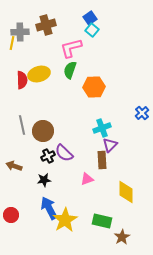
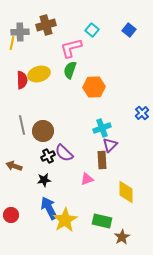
blue square: moved 39 px right, 12 px down; rotated 16 degrees counterclockwise
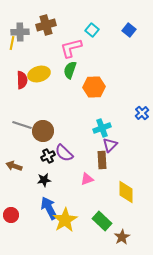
gray line: rotated 60 degrees counterclockwise
green rectangle: rotated 30 degrees clockwise
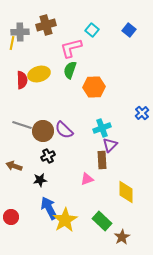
purple semicircle: moved 23 px up
black star: moved 4 px left
red circle: moved 2 px down
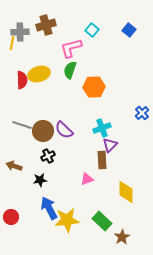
yellow star: moved 2 px right; rotated 25 degrees clockwise
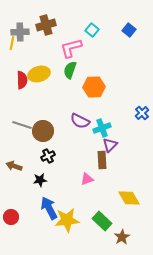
purple semicircle: moved 16 px right, 9 px up; rotated 18 degrees counterclockwise
yellow diamond: moved 3 px right, 6 px down; rotated 30 degrees counterclockwise
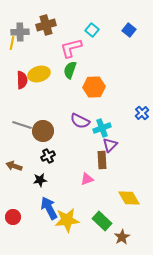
red circle: moved 2 px right
